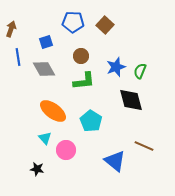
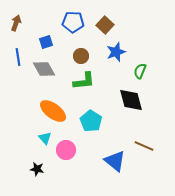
brown arrow: moved 5 px right, 6 px up
blue star: moved 15 px up
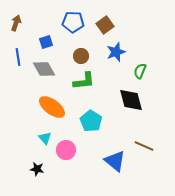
brown square: rotated 12 degrees clockwise
orange ellipse: moved 1 px left, 4 px up
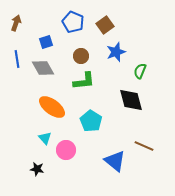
blue pentagon: rotated 20 degrees clockwise
blue line: moved 1 px left, 2 px down
gray diamond: moved 1 px left, 1 px up
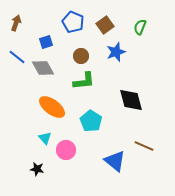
blue line: moved 2 px up; rotated 42 degrees counterclockwise
green semicircle: moved 44 px up
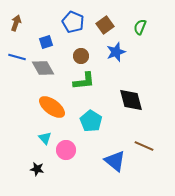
blue line: rotated 24 degrees counterclockwise
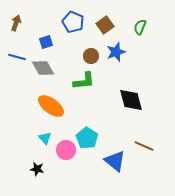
brown circle: moved 10 px right
orange ellipse: moved 1 px left, 1 px up
cyan pentagon: moved 4 px left, 17 px down
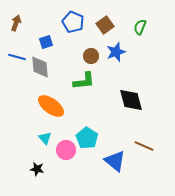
gray diamond: moved 3 px left, 1 px up; rotated 25 degrees clockwise
